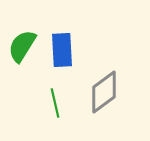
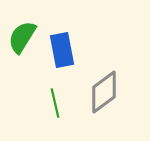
green semicircle: moved 9 px up
blue rectangle: rotated 8 degrees counterclockwise
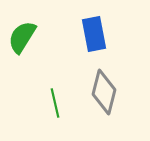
blue rectangle: moved 32 px right, 16 px up
gray diamond: rotated 39 degrees counterclockwise
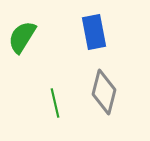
blue rectangle: moved 2 px up
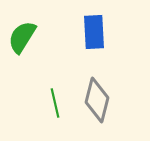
blue rectangle: rotated 8 degrees clockwise
gray diamond: moved 7 px left, 8 px down
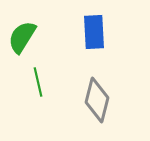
green line: moved 17 px left, 21 px up
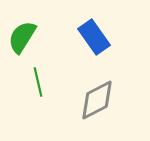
blue rectangle: moved 5 px down; rotated 32 degrees counterclockwise
gray diamond: rotated 48 degrees clockwise
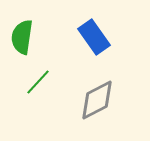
green semicircle: rotated 24 degrees counterclockwise
green line: rotated 56 degrees clockwise
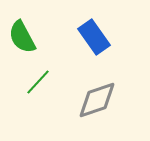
green semicircle: rotated 36 degrees counterclockwise
gray diamond: rotated 9 degrees clockwise
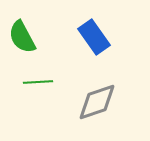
green line: rotated 44 degrees clockwise
gray diamond: moved 2 px down
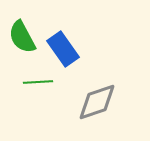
blue rectangle: moved 31 px left, 12 px down
